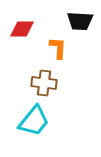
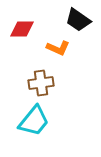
black trapezoid: moved 2 px left, 1 px up; rotated 32 degrees clockwise
orange L-shape: rotated 110 degrees clockwise
brown cross: moved 3 px left; rotated 15 degrees counterclockwise
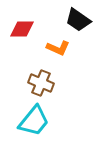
brown cross: rotated 30 degrees clockwise
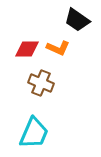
black trapezoid: moved 1 px left
red diamond: moved 5 px right, 20 px down
cyan trapezoid: moved 12 px down; rotated 16 degrees counterclockwise
